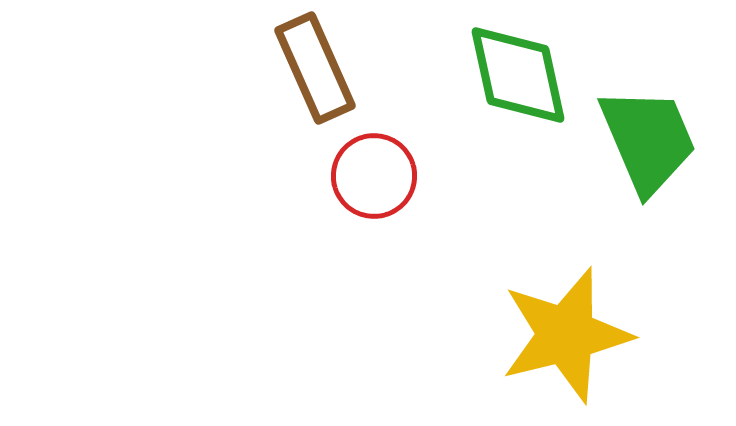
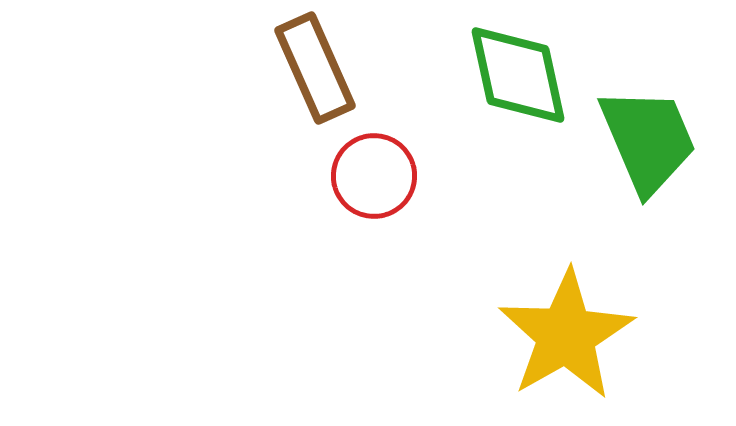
yellow star: rotated 16 degrees counterclockwise
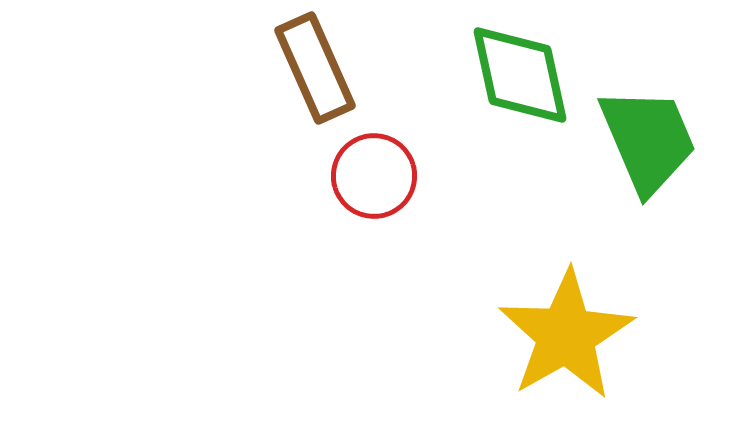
green diamond: moved 2 px right
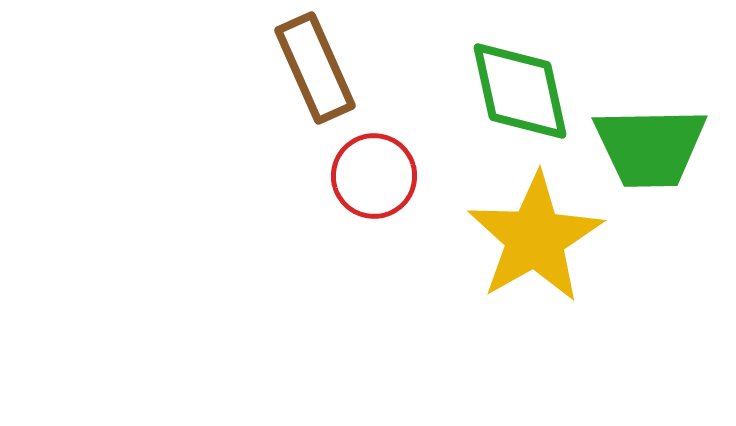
green diamond: moved 16 px down
green trapezoid: moved 2 px right, 7 px down; rotated 112 degrees clockwise
yellow star: moved 31 px left, 97 px up
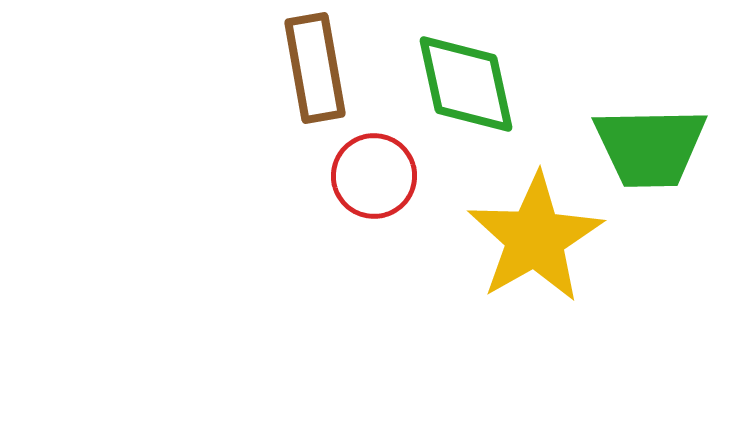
brown rectangle: rotated 14 degrees clockwise
green diamond: moved 54 px left, 7 px up
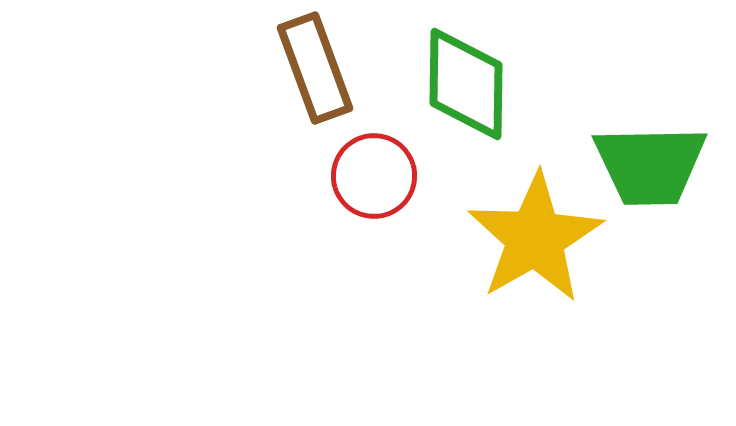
brown rectangle: rotated 10 degrees counterclockwise
green diamond: rotated 13 degrees clockwise
green trapezoid: moved 18 px down
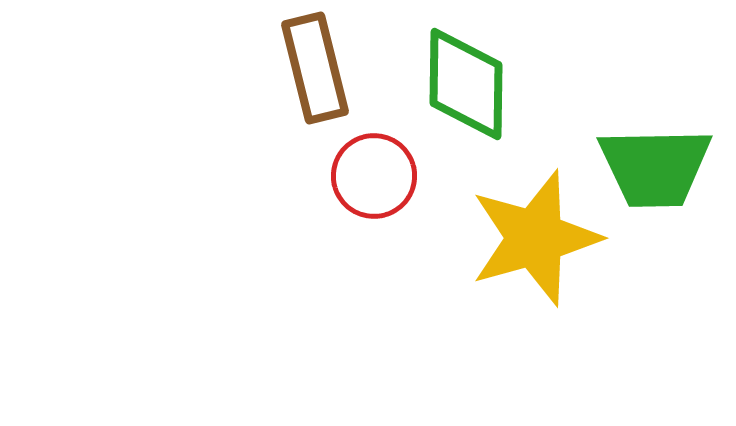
brown rectangle: rotated 6 degrees clockwise
green trapezoid: moved 5 px right, 2 px down
yellow star: rotated 14 degrees clockwise
